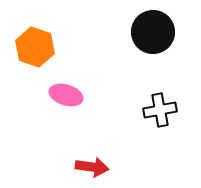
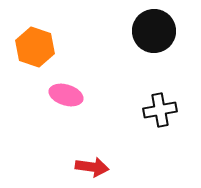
black circle: moved 1 px right, 1 px up
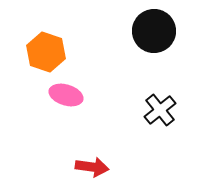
orange hexagon: moved 11 px right, 5 px down
black cross: rotated 28 degrees counterclockwise
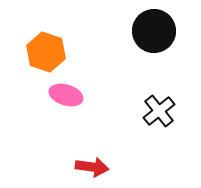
black cross: moved 1 px left, 1 px down
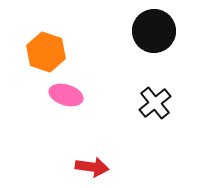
black cross: moved 4 px left, 8 px up
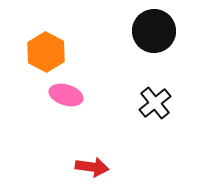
orange hexagon: rotated 9 degrees clockwise
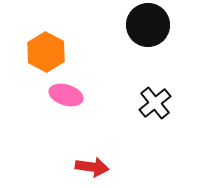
black circle: moved 6 px left, 6 px up
